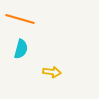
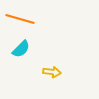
cyan semicircle: rotated 30 degrees clockwise
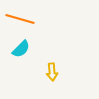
yellow arrow: rotated 78 degrees clockwise
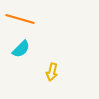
yellow arrow: rotated 18 degrees clockwise
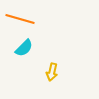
cyan semicircle: moved 3 px right, 1 px up
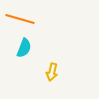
cyan semicircle: rotated 24 degrees counterclockwise
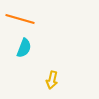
yellow arrow: moved 8 px down
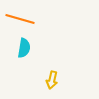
cyan semicircle: rotated 12 degrees counterclockwise
